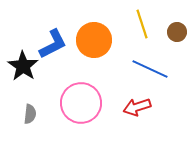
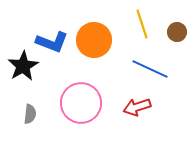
blue L-shape: moved 1 px left, 2 px up; rotated 48 degrees clockwise
black star: rotated 8 degrees clockwise
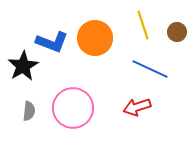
yellow line: moved 1 px right, 1 px down
orange circle: moved 1 px right, 2 px up
pink circle: moved 8 px left, 5 px down
gray semicircle: moved 1 px left, 3 px up
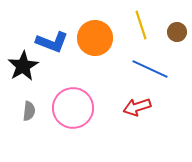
yellow line: moved 2 px left
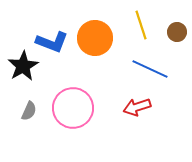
gray semicircle: rotated 18 degrees clockwise
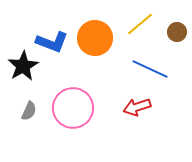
yellow line: moved 1 px left, 1 px up; rotated 68 degrees clockwise
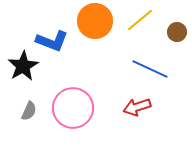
yellow line: moved 4 px up
orange circle: moved 17 px up
blue L-shape: moved 1 px up
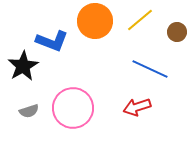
gray semicircle: rotated 48 degrees clockwise
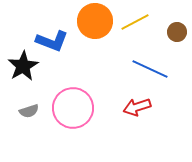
yellow line: moved 5 px left, 2 px down; rotated 12 degrees clockwise
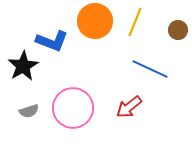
yellow line: rotated 40 degrees counterclockwise
brown circle: moved 1 px right, 2 px up
red arrow: moved 8 px left; rotated 20 degrees counterclockwise
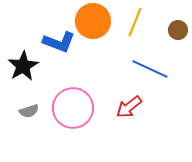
orange circle: moved 2 px left
blue L-shape: moved 7 px right, 1 px down
